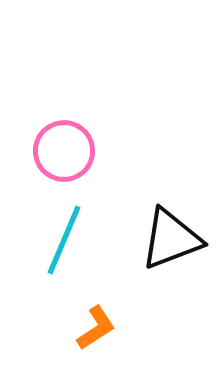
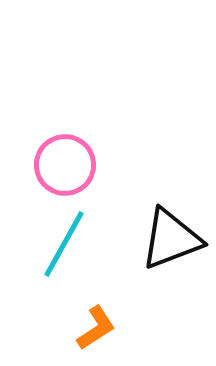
pink circle: moved 1 px right, 14 px down
cyan line: moved 4 px down; rotated 6 degrees clockwise
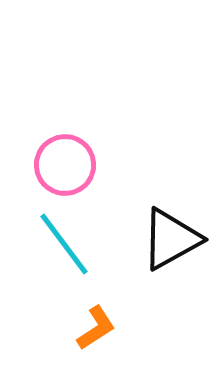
black triangle: rotated 8 degrees counterclockwise
cyan line: rotated 66 degrees counterclockwise
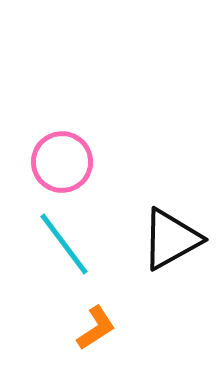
pink circle: moved 3 px left, 3 px up
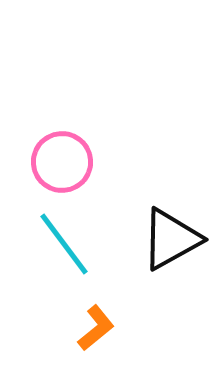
orange L-shape: rotated 6 degrees counterclockwise
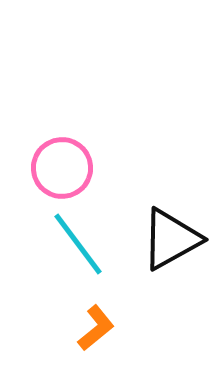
pink circle: moved 6 px down
cyan line: moved 14 px right
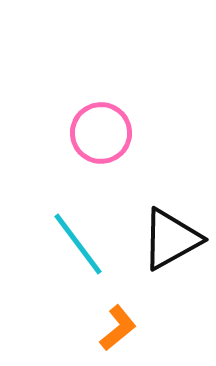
pink circle: moved 39 px right, 35 px up
orange L-shape: moved 22 px right
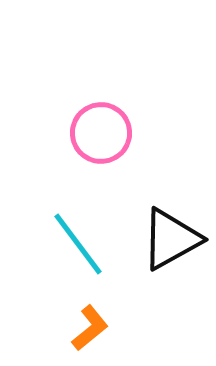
orange L-shape: moved 28 px left
